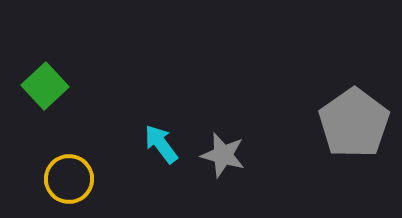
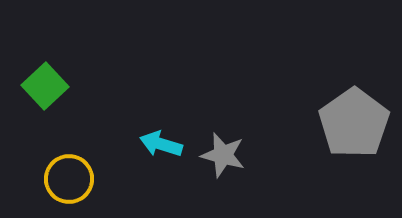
cyan arrow: rotated 36 degrees counterclockwise
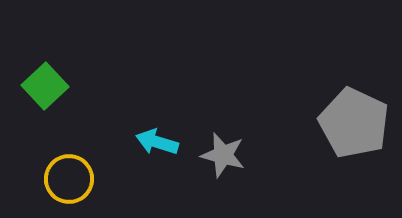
gray pentagon: rotated 12 degrees counterclockwise
cyan arrow: moved 4 px left, 2 px up
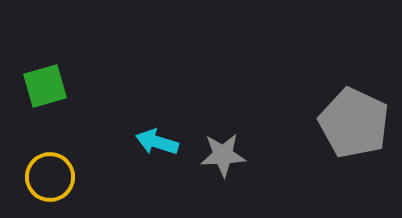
green square: rotated 27 degrees clockwise
gray star: rotated 18 degrees counterclockwise
yellow circle: moved 19 px left, 2 px up
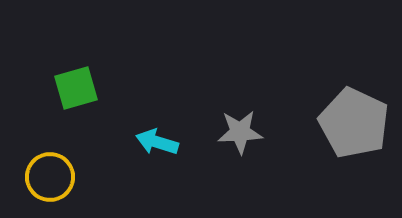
green square: moved 31 px right, 2 px down
gray star: moved 17 px right, 23 px up
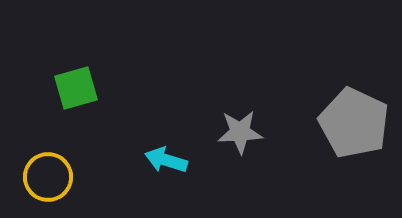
cyan arrow: moved 9 px right, 18 px down
yellow circle: moved 2 px left
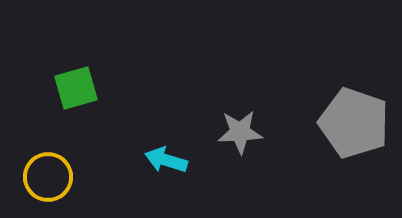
gray pentagon: rotated 6 degrees counterclockwise
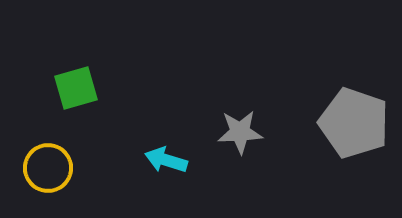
yellow circle: moved 9 px up
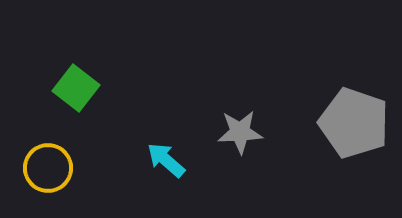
green square: rotated 36 degrees counterclockwise
cyan arrow: rotated 24 degrees clockwise
